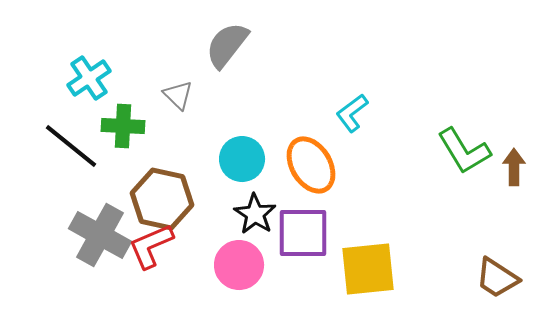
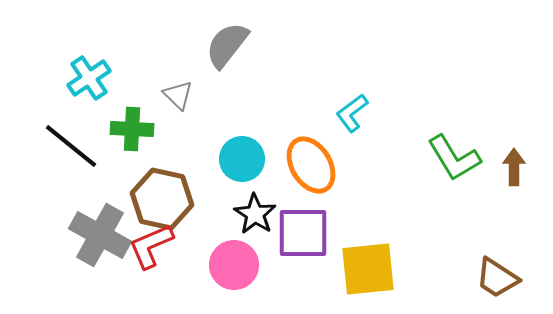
green cross: moved 9 px right, 3 px down
green L-shape: moved 10 px left, 7 px down
pink circle: moved 5 px left
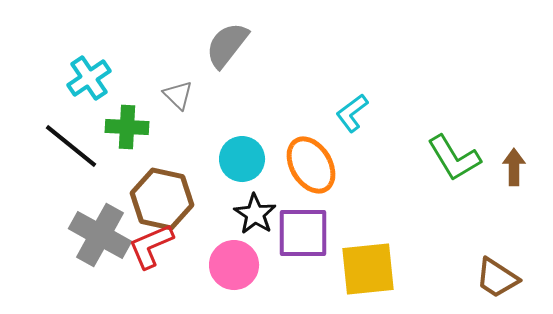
green cross: moved 5 px left, 2 px up
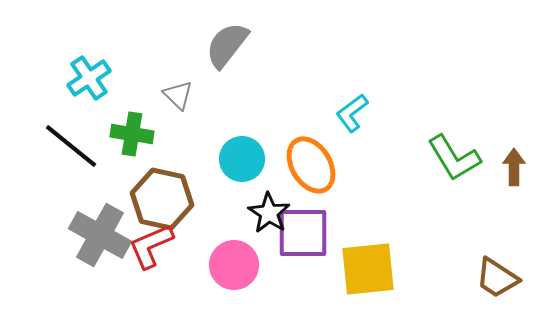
green cross: moved 5 px right, 7 px down; rotated 6 degrees clockwise
black star: moved 14 px right, 1 px up
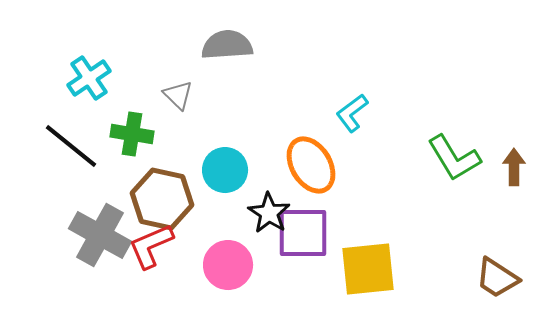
gray semicircle: rotated 48 degrees clockwise
cyan circle: moved 17 px left, 11 px down
pink circle: moved 6 px left
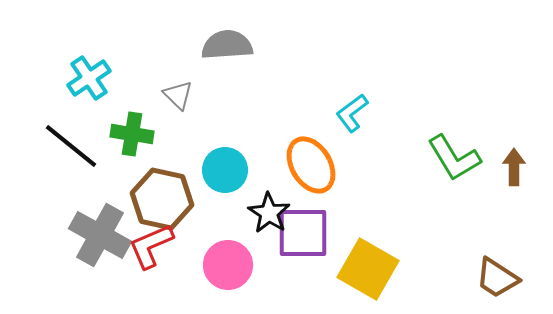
yellow square: rotated 36 degrees clockwise
